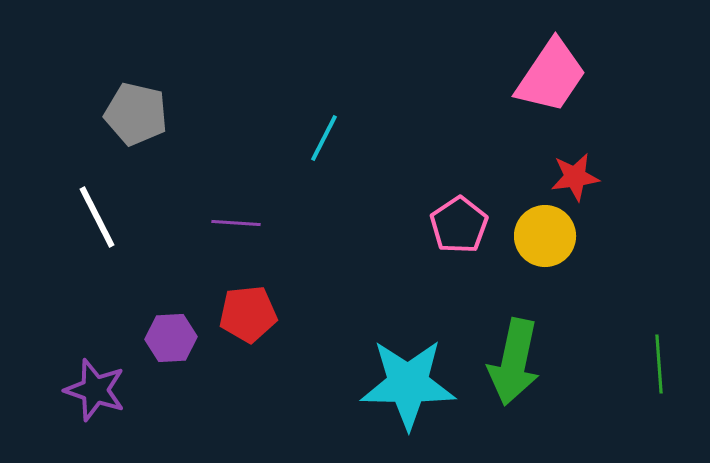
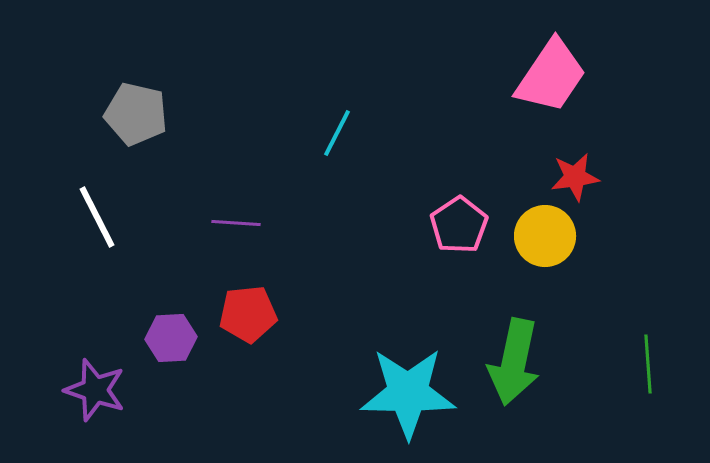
cyan line: moved 13 px right, 5 px up
green line: moved 11 px left
cyan star: moved 9 px down
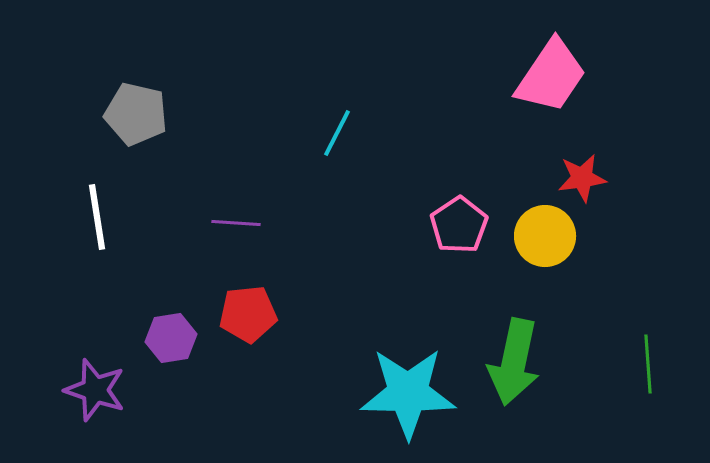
red star: moved 7 px right, 1 px down
white line: rotated 18 degrees clockwise
purple hexagon: rotated 6 degrees counterclockwise
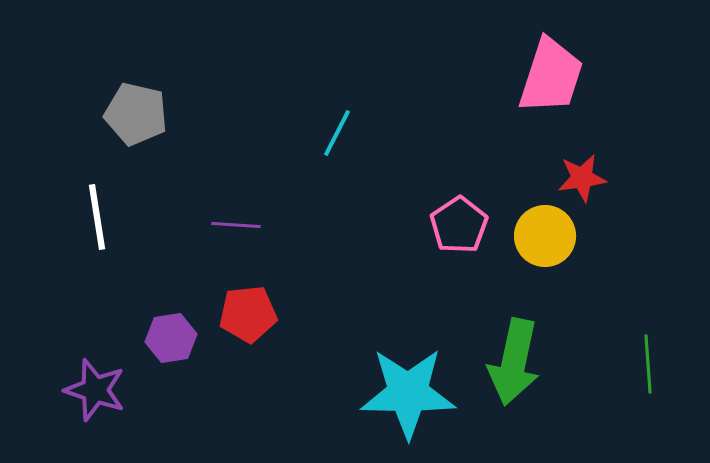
pink trapezoid: rotated 16 degrees counterclockwise
purple line: moved 2 px down
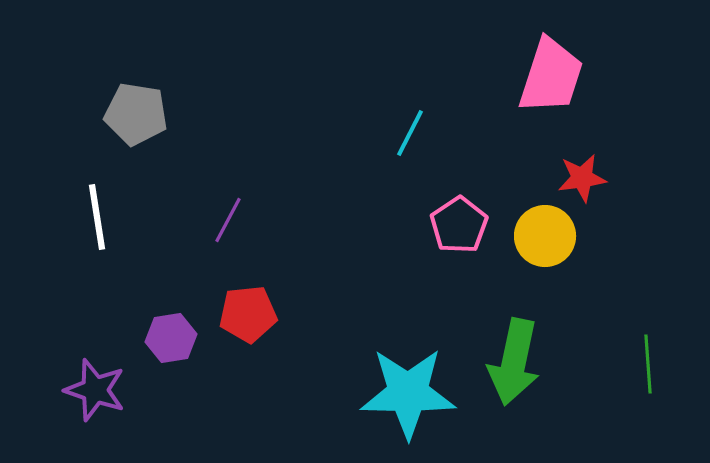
gray pentagon: rotated 4 degrees counterclockwise
cyan line: moved 73 px right
purple line: moved 8 px left, 5 px up; rotated 66 degrees counterclockwise
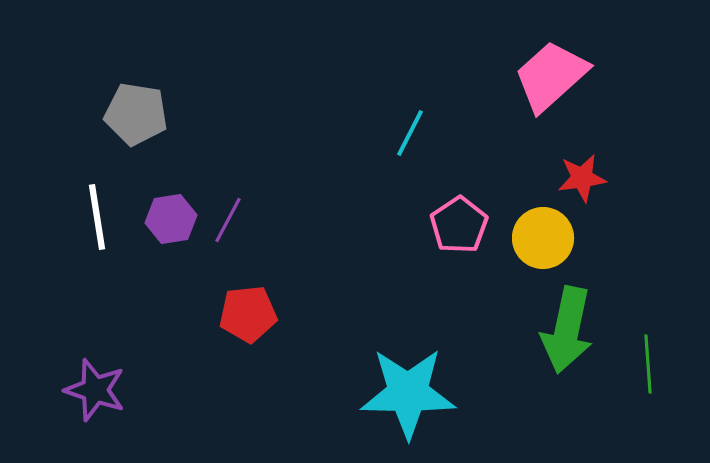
pink trapezoid: rotated 150 degrees counterclockwise
yellow circle: moved 2 px left, 2 px down
purple hexagon: moved 119 px up
green arrow: moved 53 px right, 32 px up
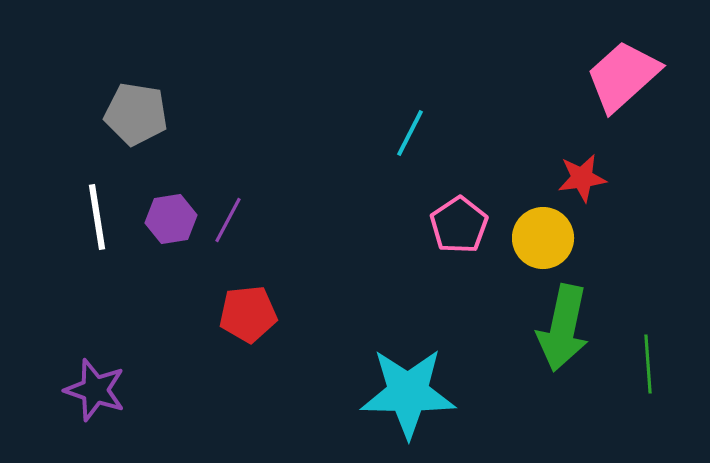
pink trapezoid: moved 72 px right
green arrow: moved 4 px left, 2 px up
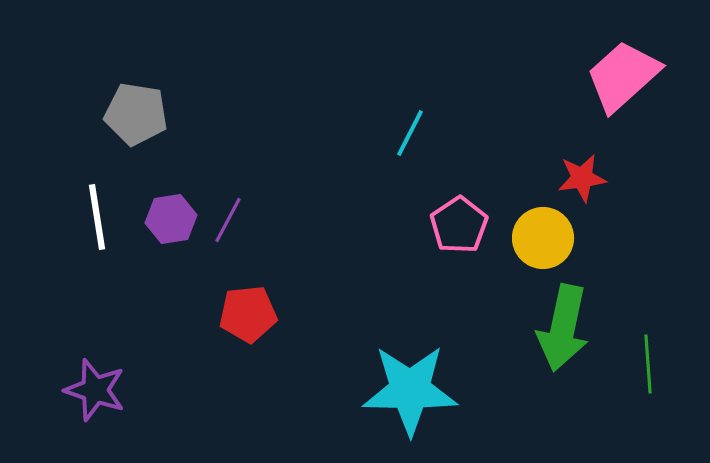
cyan star: moved 2 px right, 3 px up
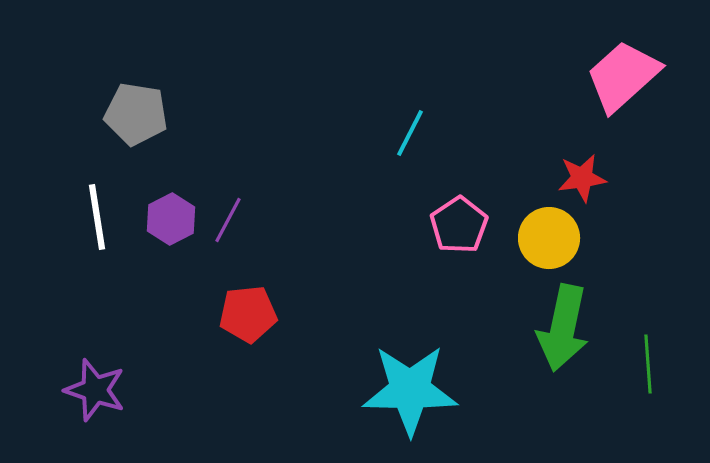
purple hexagon: rotated 18 degrees counterclockwise
yellow circle: moved 6 px right
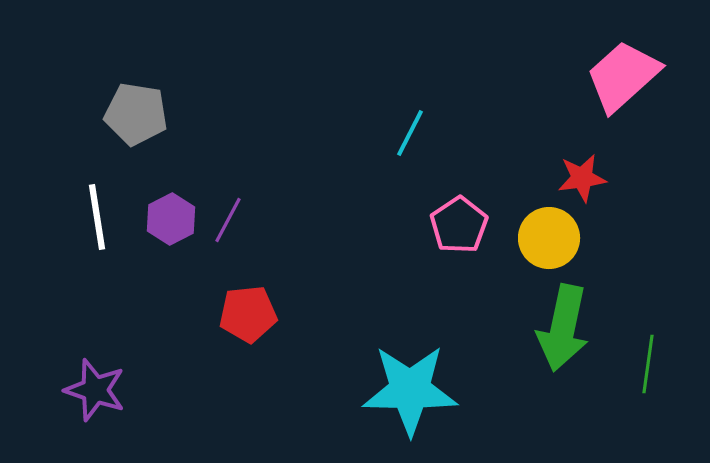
green line: rotated 12 degrees clockwise
